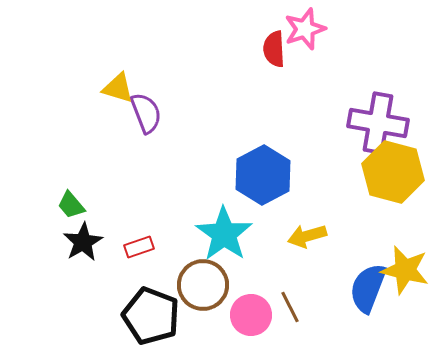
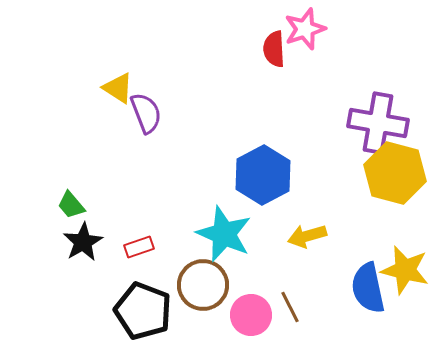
yellow triangle: rotated 16 degrees clockwise
yellow hexagon: moved 2 px right, 1 px down
cyan star: rotated 12 degrees counterclockwise
blue semicircle: rotated 33 degrees counterclockwise
black pentagon: moved 8 px left, 5 px up
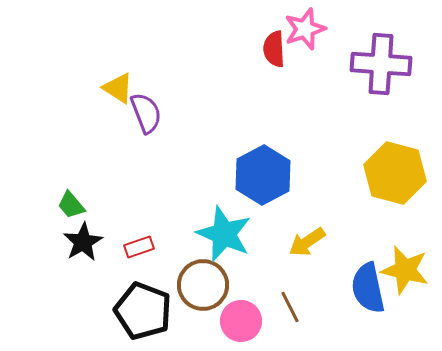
purple cross: moved 3 px right, 59 px up; rotated 6 degrees counterclockwise
yellow arrow: moved 6 px down; rotated 18 degrees counterclockwise
pink circle: moved 10 px left, 6 px down
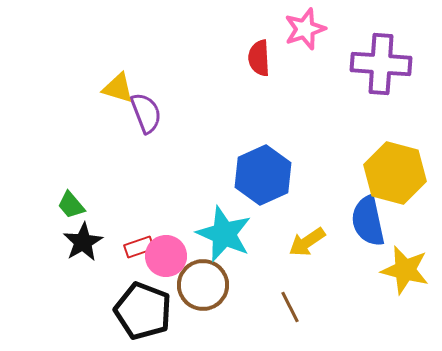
red semicircle: moved 15 px left, 9 px down
yellow triangle: rotated 16 degrees counterclockwise
blue hexagon: rotated 4 degrees clockwise
blue semicircle: moved 67 px up
pink circle: moved 75 px left, 65 px up
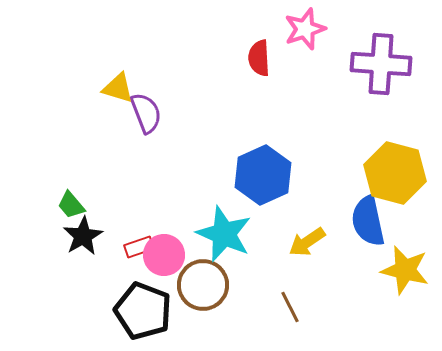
black star: moved 6 px up
pink circle: moved 2 px left, 1 px up
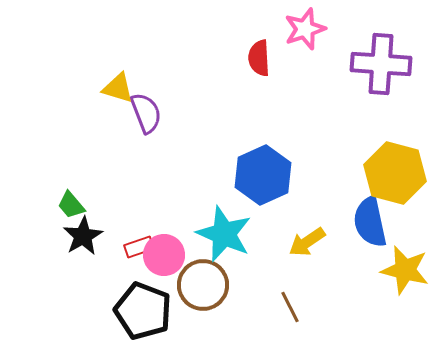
blue semicircle: moved 2 px right, 1 px down
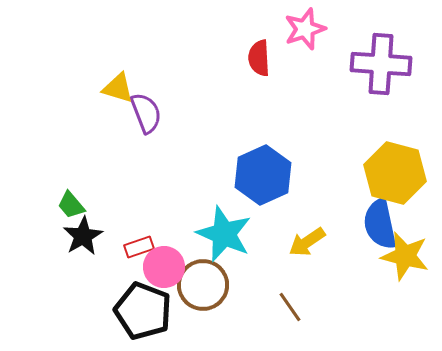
blue semicircle: moved 10 px right, 2 px down
pink circle: moved 12 px down
yellow star: moved 14 px up
brown line: rotated 8 degrees counterclockwise
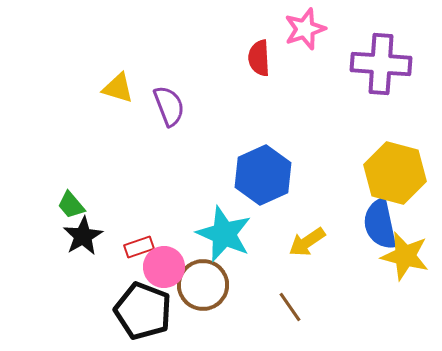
purple semicircle: moved 23 px right, 7 px up
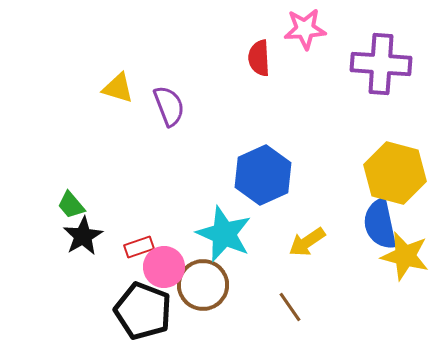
pink star: rotated 15 degrees clockwise
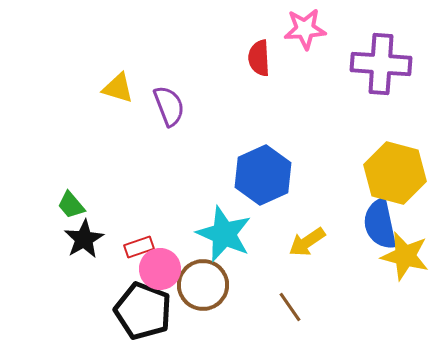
black star: moved 1 px right, 3 px down
pink circle: moved 4 px left, 2 px down
